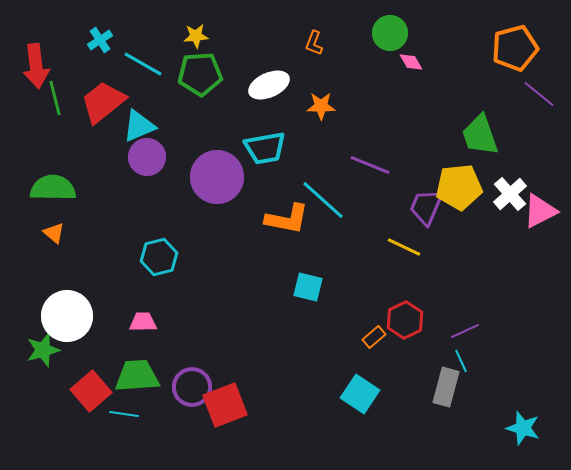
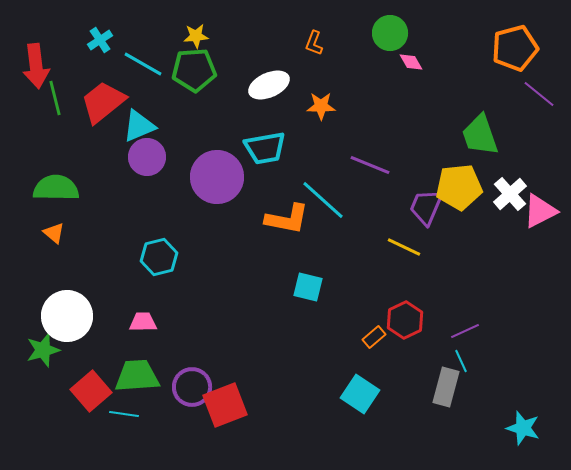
green pentagon at (200, 74): moved 6 px left, 4 px up
green semicircle at (53, 188): moved 3 px right
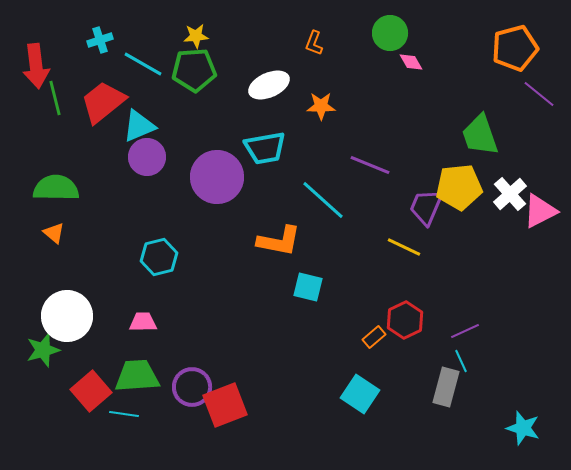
cyan cross at (100, 40): rotated 15 degrees clockwise
orange L-shape at (287, 219): moved 8 px left, 22 px down
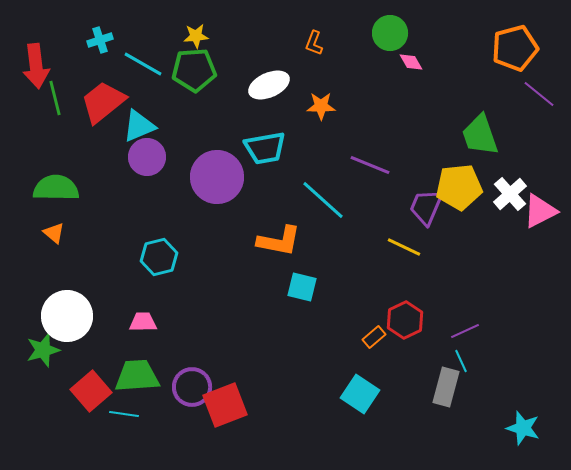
cyan square at (308, 287): moved 6 px left
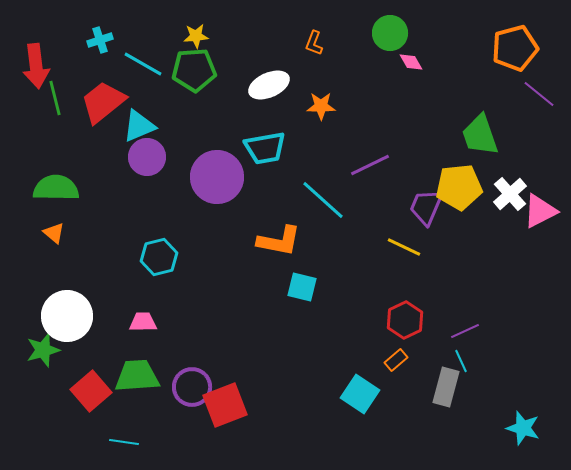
purple line at (370, 165): rotated 48 degrees counterclockwise
orange rectangle at (374, 337): moved 22 px right, 23 px down
cyan line at (124, 414): moved 28 px down
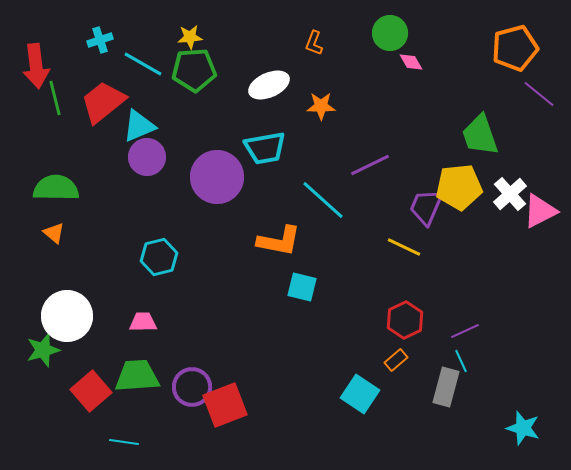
yellow star at (196, 36): moved 6 px left, 1 px down
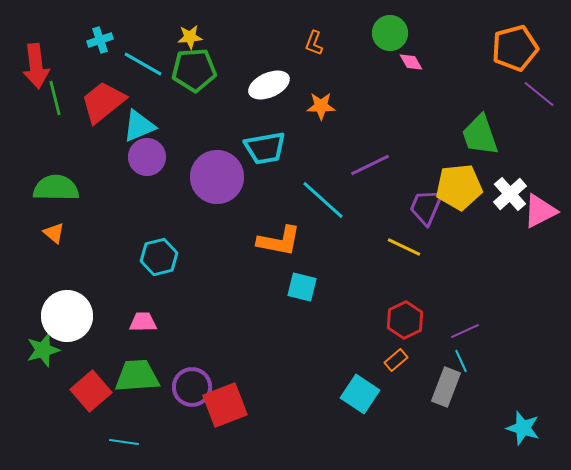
gray rectangle at (446, 387): rotated 6 degrees clockwise
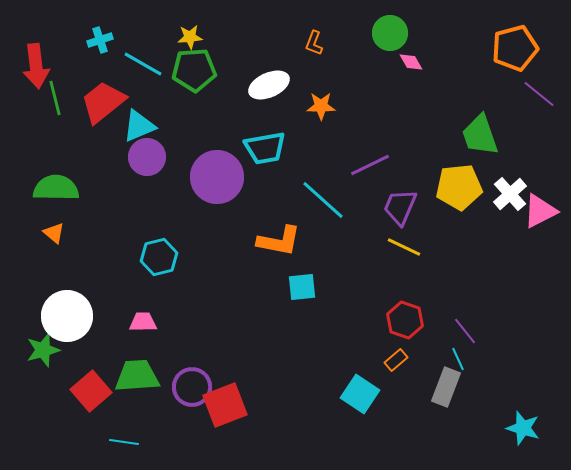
purple trapezoid at (426, 207): moved 26 px left
cyan square at (302, 287): rotated 20 degrees counterclockwise
red hexagon at (405, 320): rotated 15 degrees counterclockwise
purple line at (465, 331): rotated 76 degrees clockwise
cyan line at (461, 361): moved 3 px left, 2 px up
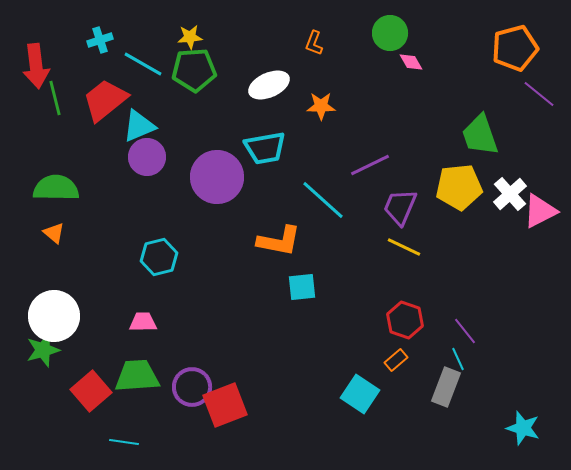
red trapezoid at (103, 102): moved 2 px right, 2 px up
white circle at (67, 316): moved 13 px left
